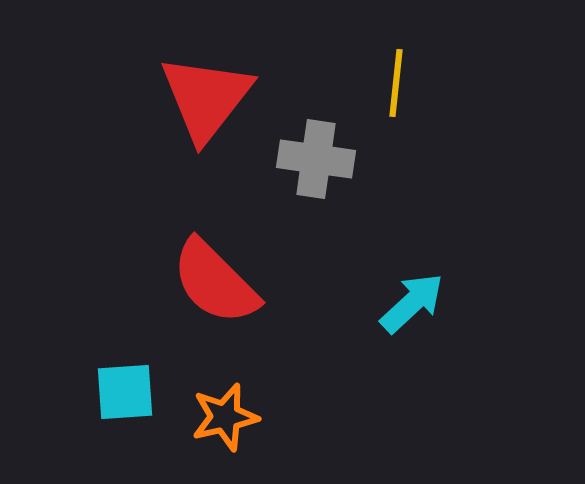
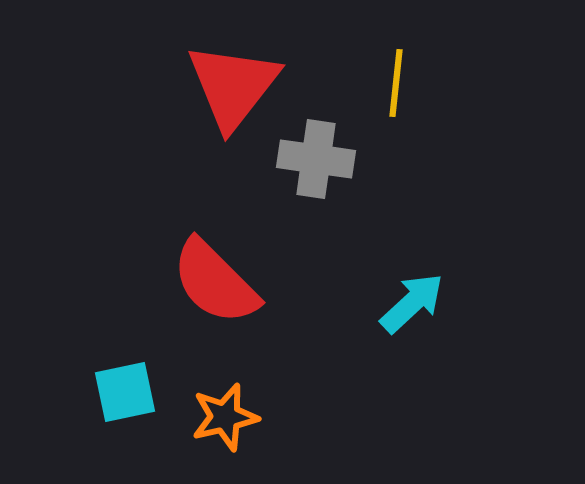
red triangle: moved 27 px right, 12 px up
cyan square: rotated 8 degrees counterclockwise
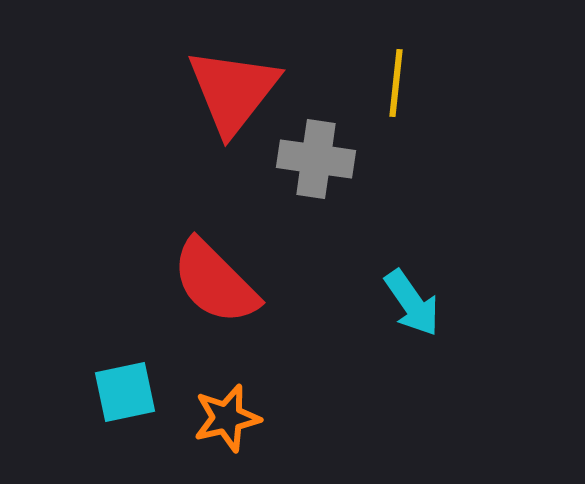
red triangle: moved 5 px down
cyan arrow: rotated 98 degrees clockwise
orange star: moved 2 px right, 1 px down
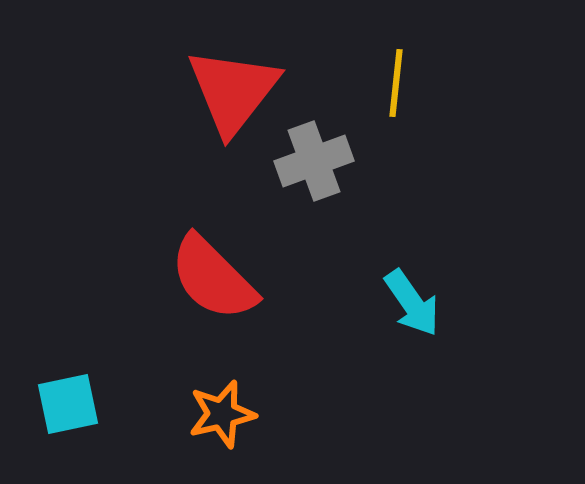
gray cross: moved 2 px left, 2 px down; rotated 28 degrees counterclockwise
red semicircle: moved 2 px left, 4 px up
cyan square: moved 57 px left, 12 px down
orange star: moved 5 px left, 4 px up
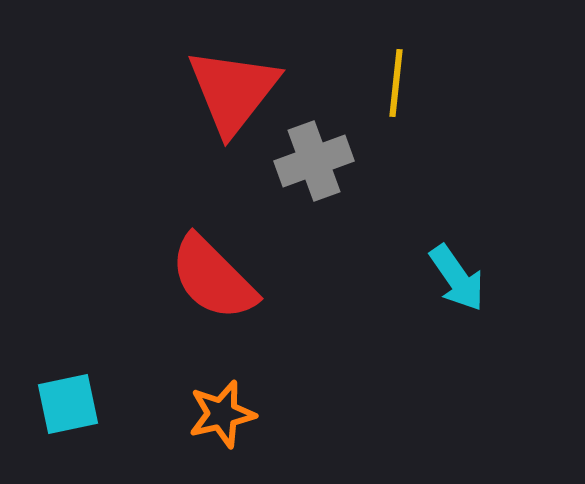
cyan arrow: moved 45 px right, 25 px up
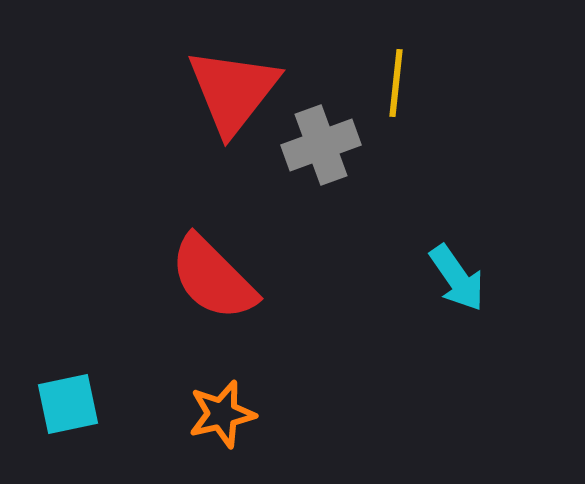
gray cross: moved 7 px right, 16 px up
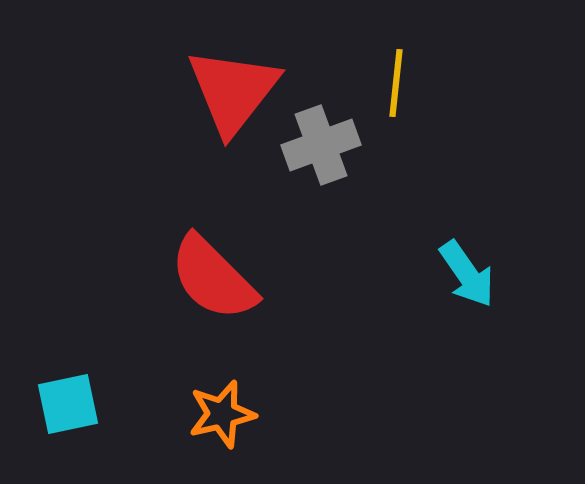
cyan arrow: moved 10 px right, 4 px up
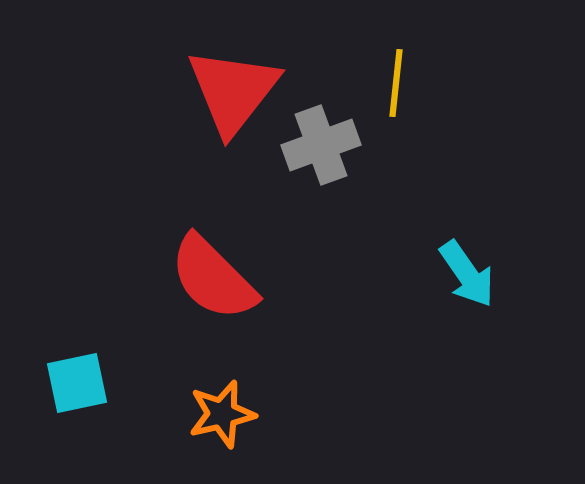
cyan square: moved 9 px right, 21 px up
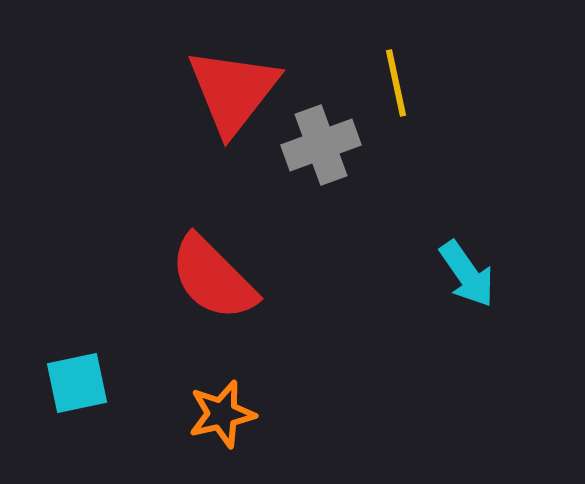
yellow line: rotated 18 degrees counterclockwise
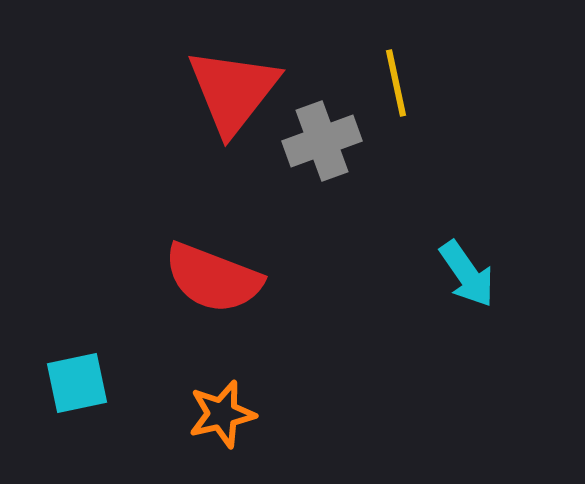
gray cross: moved 1 px right, 4 px up
red semicircle: rotated 24 degrees counterclockwise
